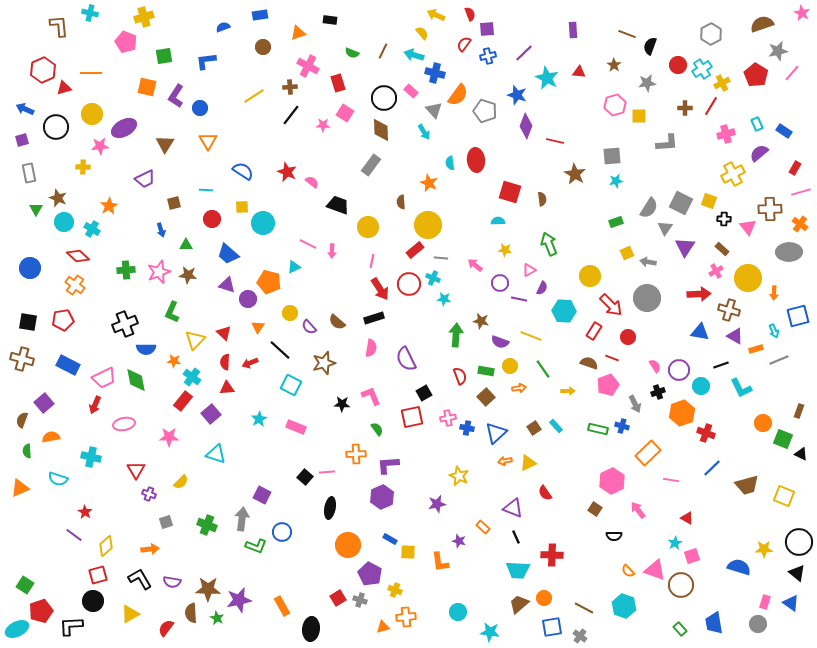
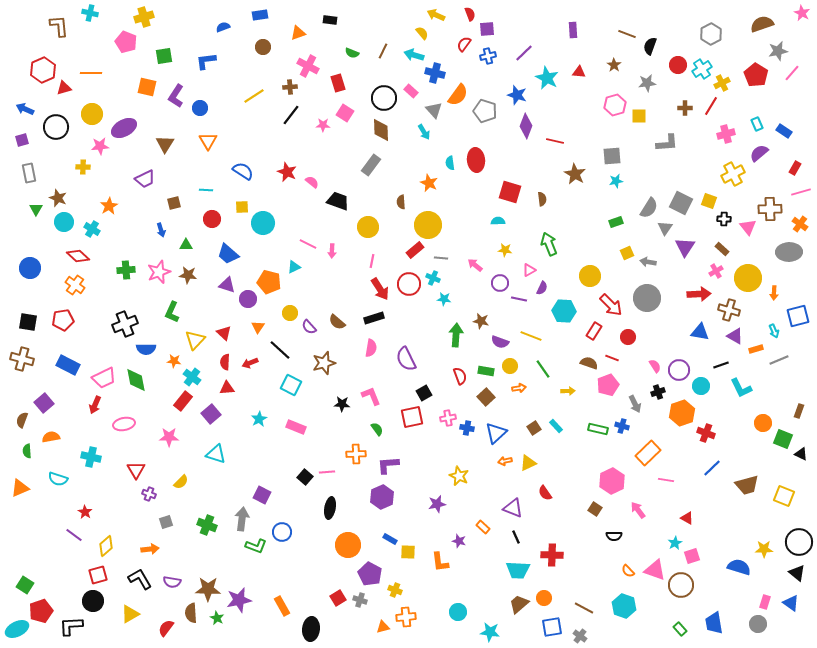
black trapezoid at (338, 205): moved 4 px up
pink line at (671, 480): moved 5 px left
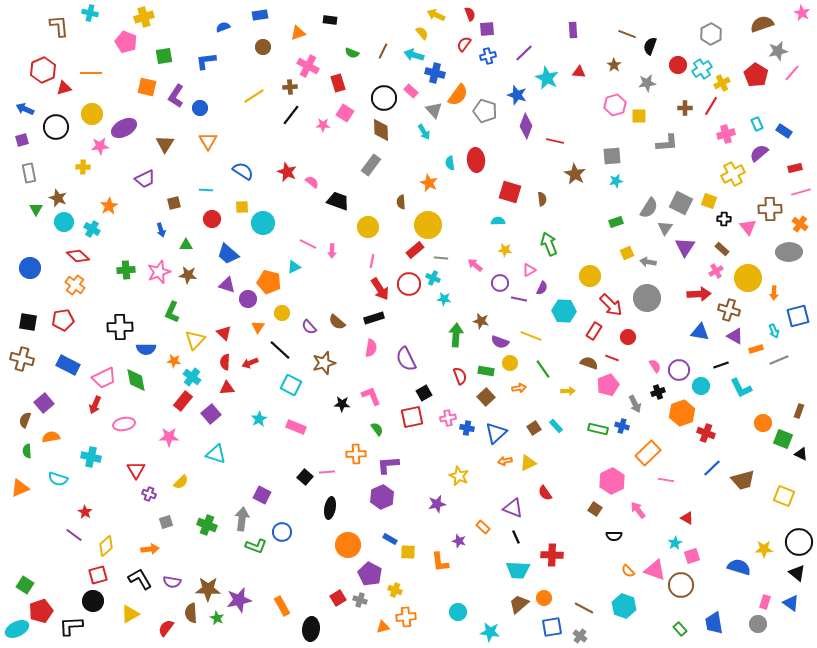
red rectangle at (795, 168): rotated 48 degrees clockwise
yellow circle at (290, 313): moved 8 px left
black cross at (125, 324): moved 5 px left, 3 px down; rotated 20 degrees clockwise
yellow circle at (510, 366): moved 3 px up
brown semicircle at (22, 420): moved 3 px right
brown trapezoid at (747, 485): moved 4 px left, 5 px up
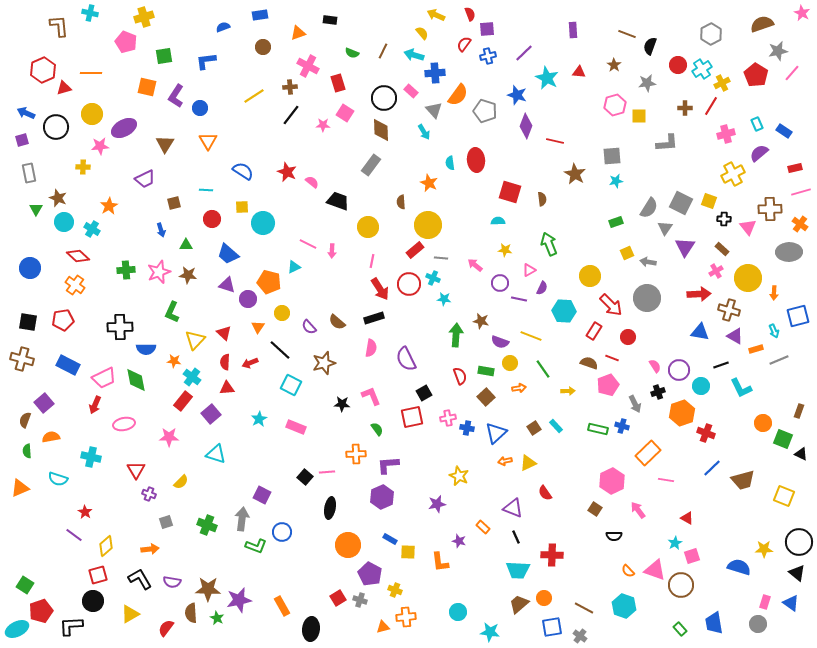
blue cross at (435, 73): rotated 18 degrees counterclockwise
blue arrow at (25, 109): moved 1 px right, 4 px down
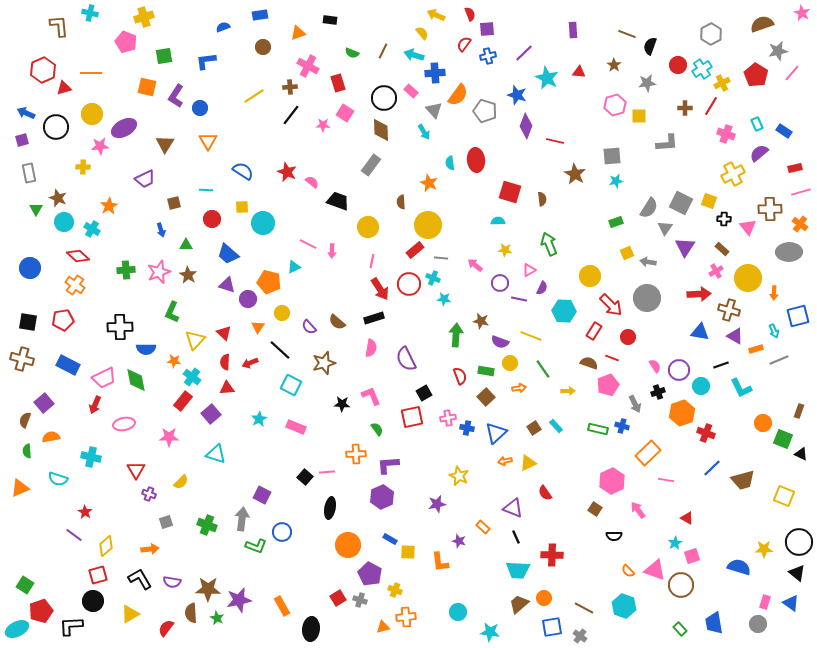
pink cross at (726, 134): rotated 36 degrees clockwise
brown star at (188, 275): rotated 24 degrees clockwise
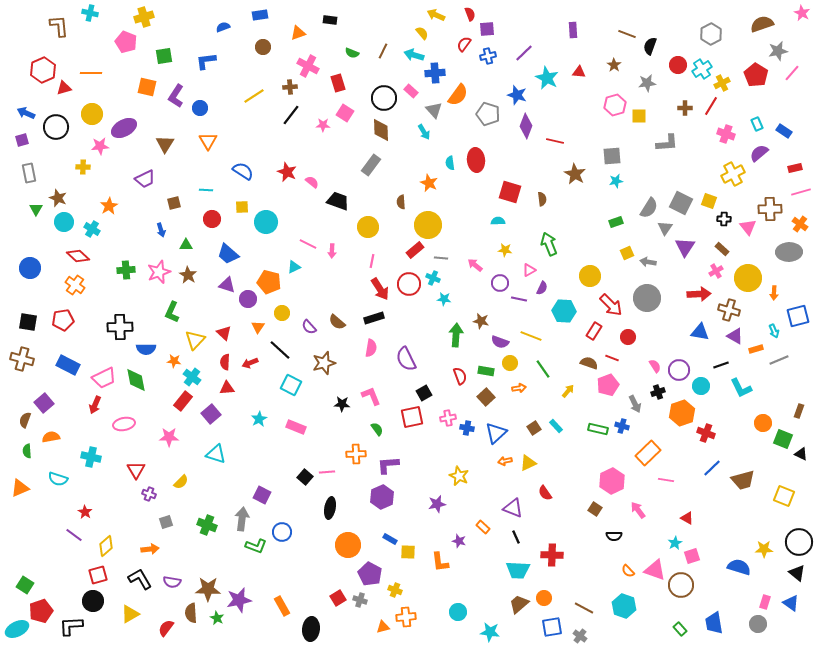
gray pentagon at (485, 111): moved 3 px right, 3 px down
cyan circle at (263, 223): moved 3 px right, 1 px up
yellow arrow at (568, 391): rotated 48 degrees counterclockwise
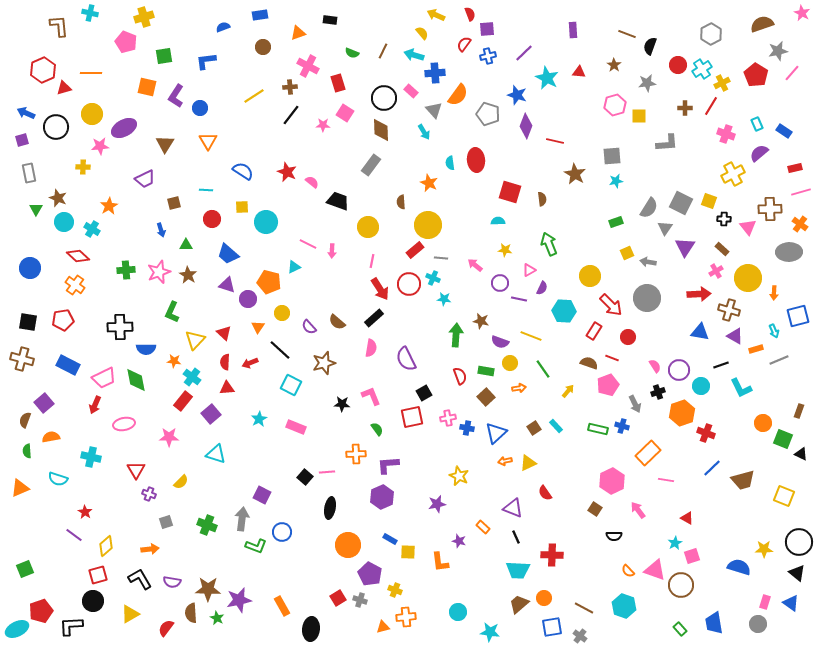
black rectangle at (374, 318): rotated 24 degrees counterclockwise
green square at (25, 585): moved 16 px up; rotated 36 degrees clockwise
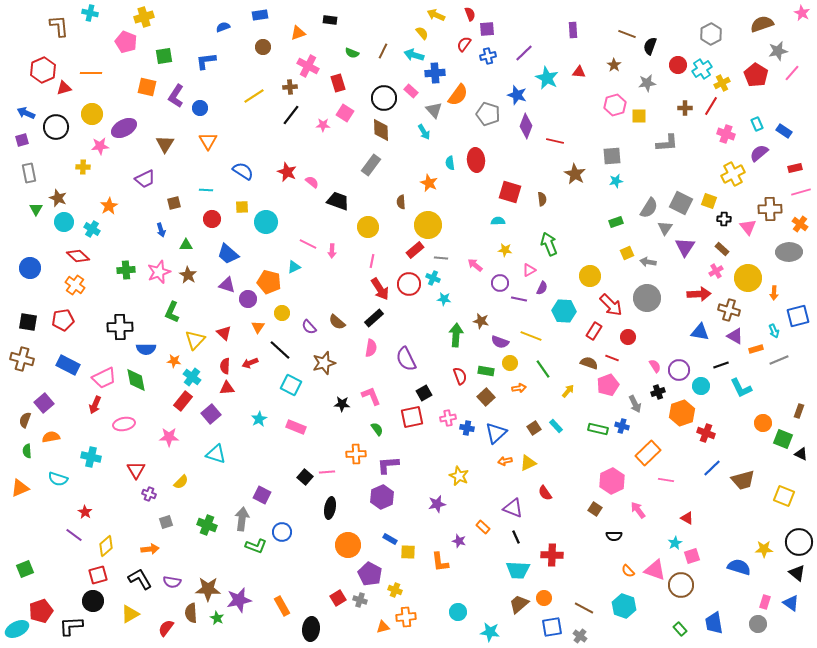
red semicircle at (225, 362): moved 4 px down
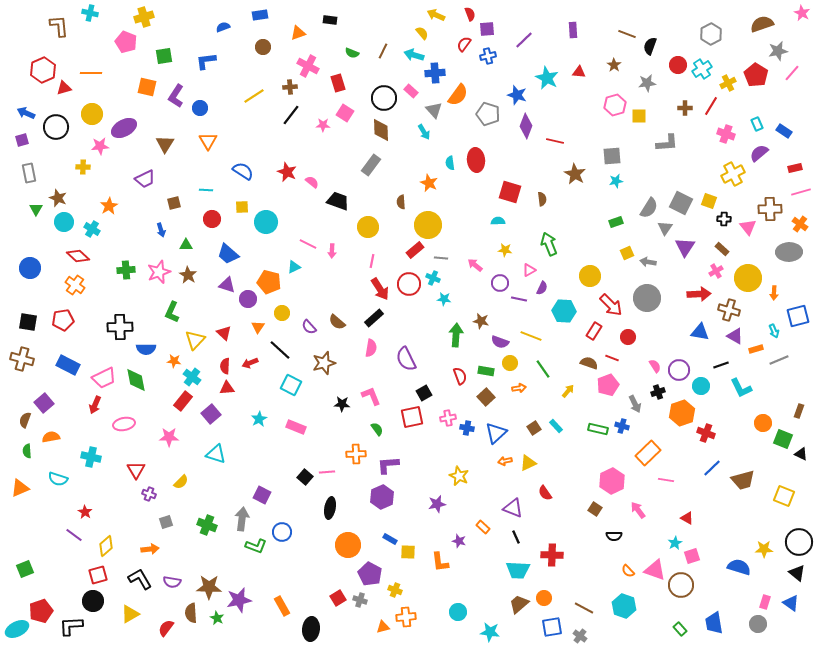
purple line at (524, 53): moved 13 px up
yellow cross at (722, 83): moved 6 px right
brown star at (208, 589): moved 1 px right, 2 px up
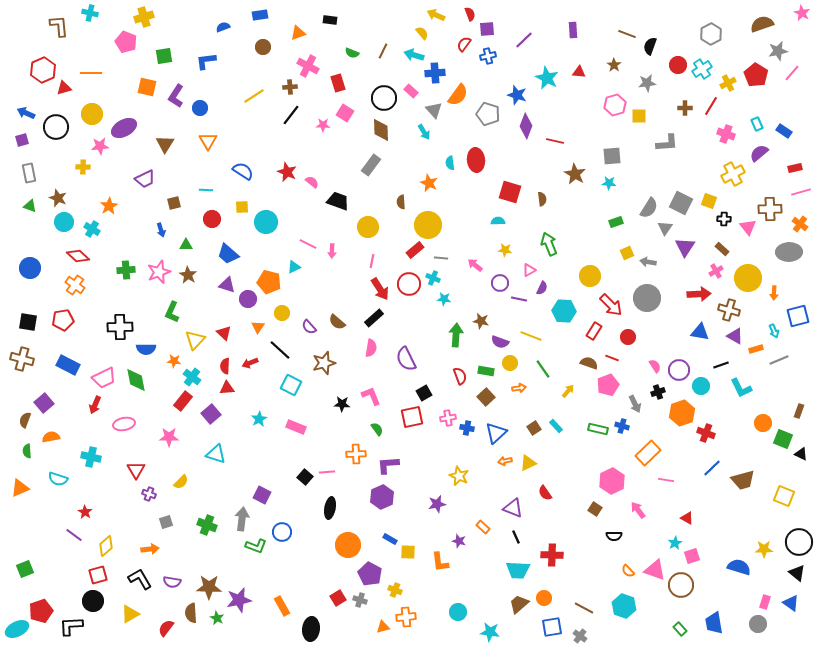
cyan star at (616, 181): moved 7 px left, 2 px down; rotated 16 degrees clockwise
green triangle at (36, 209): moved 6 px left, 3 px up; rotated 40 degrees counterclockwise
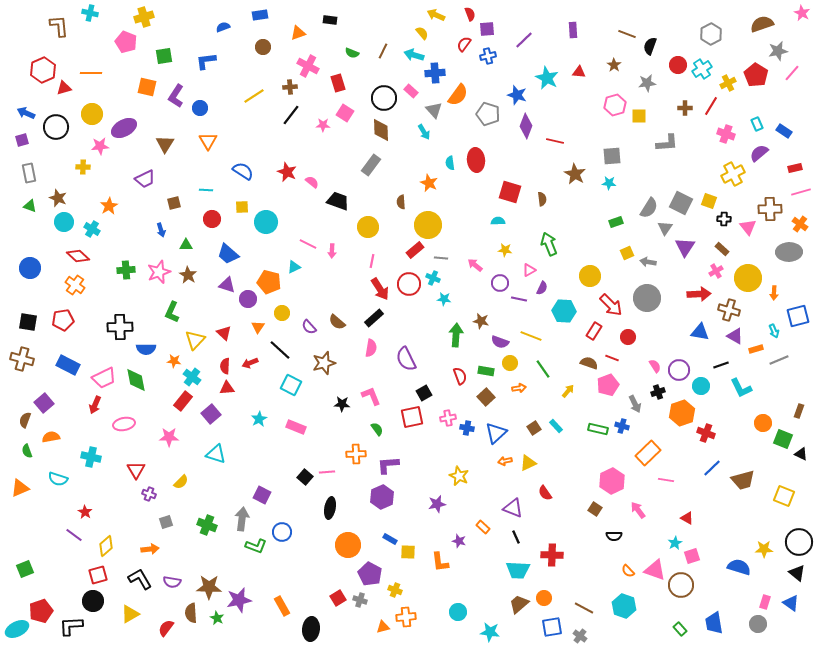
green semicircle at (27, 451): rotated 16 degrees counterclockwise
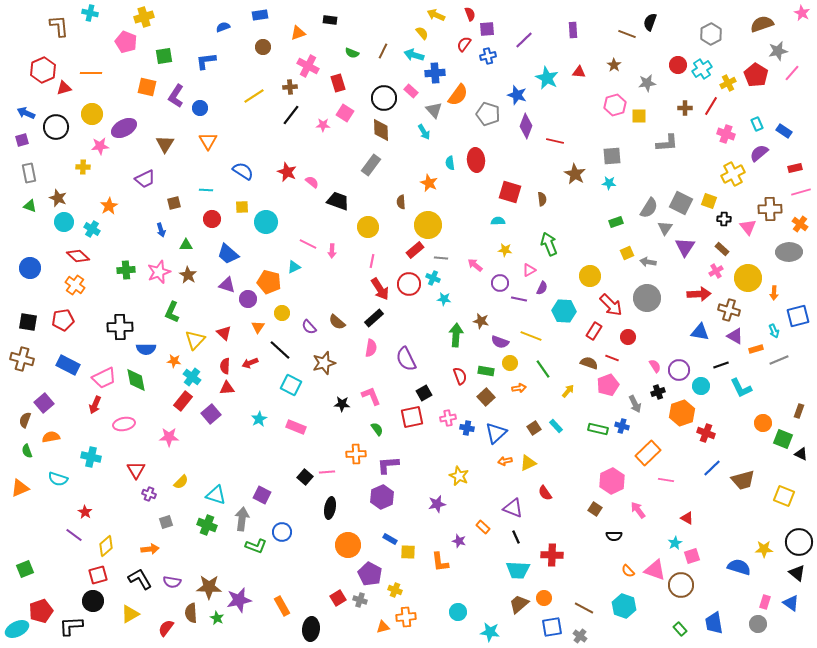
black semicircle at (650, 46): moved 24 px up
cyan triangle at (216, 454): moved 41 px down
